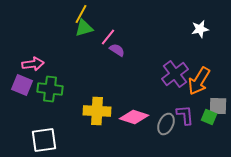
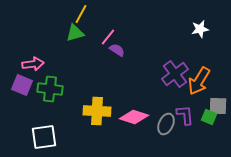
green triangle: moved 9 px left, 5 px down
white square: moved 3 px up
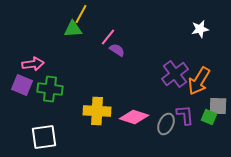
green triangle: moved 2 px left, 4 px up; rotated 12 degrees clockwise
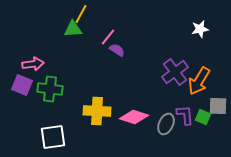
purple cross: moved 2 px up
green square: moved 6 px left
white square: moved 9 px right
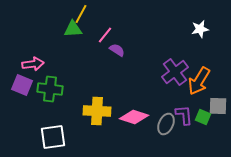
pink line: moved 3 px left, 2 px up
purple L-shape: moved 1 px left
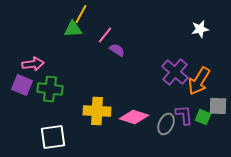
purple cross: rotated 12 degrees counterclockwise
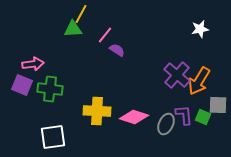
purple cross: moved 2 px right, 3 px down
gray square: moved 1 px up
